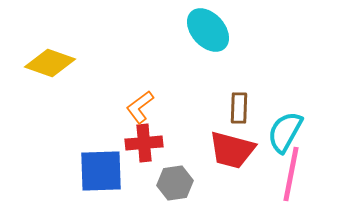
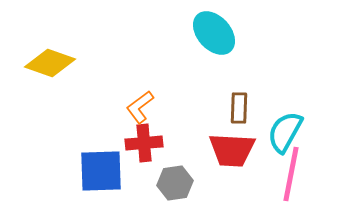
cyan ellipse: moved 6 px right, 3 px down
red trapezoid: rotated 12 degrees counterclockwise
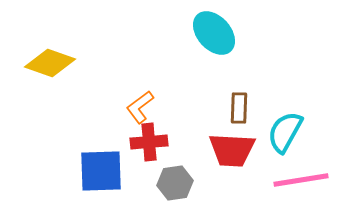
red cross: moved 5 px right, 1 px up
pink line: moved 10 px right, 6 px down; rotated 70 degrees clockwise
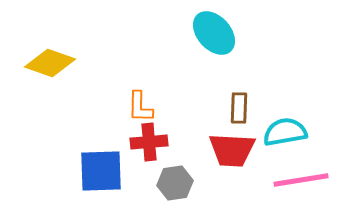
orange L-shape: rotated 52 degrees counterclockwise
cyan semicircle: rotated 51 degrees clockwise
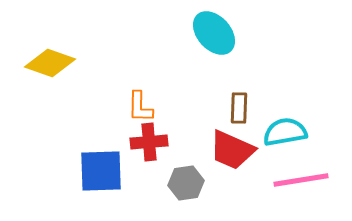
red trapezoid: rotated 21 degrees clockwise
gray hexagon: moved 11 px right
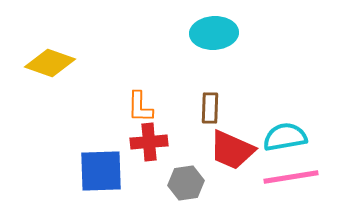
cyan ellipse: rotated 51 degrees counterclockwise
brown rectangle: moved 29 px left
cyan semicircle: moved 5 px down
pink line: moved 10 px left, 3 px up
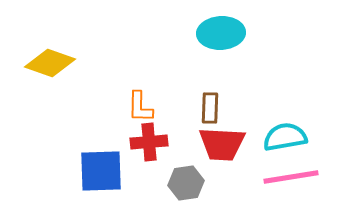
cyan ellipse: moved 7 px right
red trapezoid: moved 10 px left, 6 px up; rotated 21 degrees counterclockwise
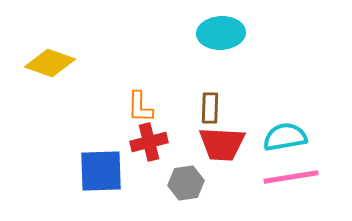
red cross: rotated 9 degrees counterclockwise
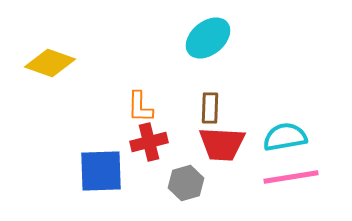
cyan ellipse: moved 13 px left, 5 px down; rotated 36 degrees counterclockwise
gray hexagon: rotated 8 degrees counterclockwise
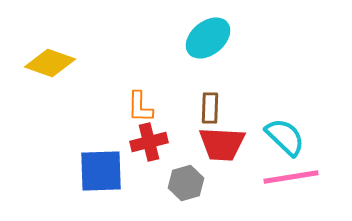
cyan semicircle: rotated 54 degrees clockwise
